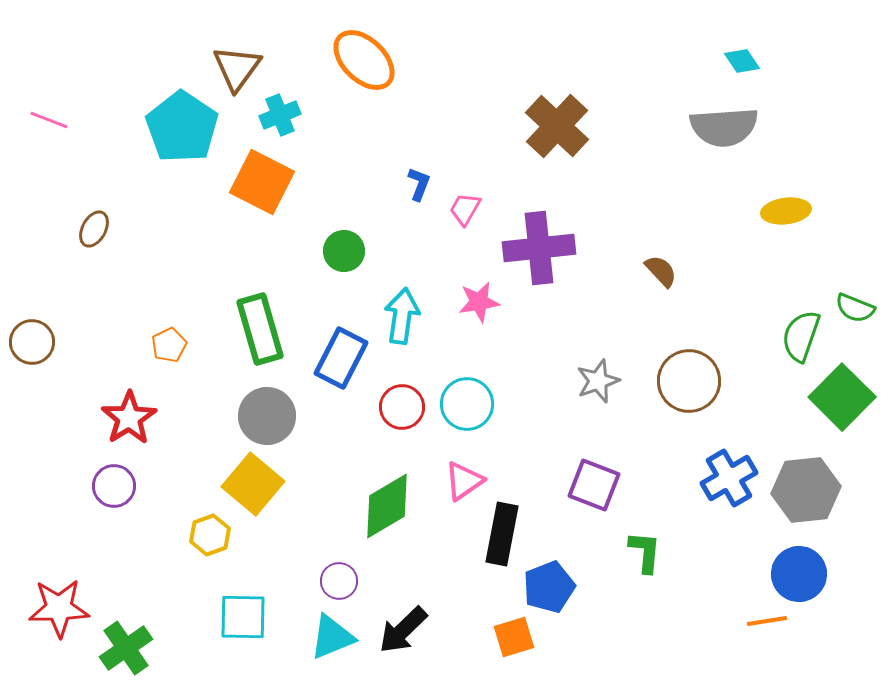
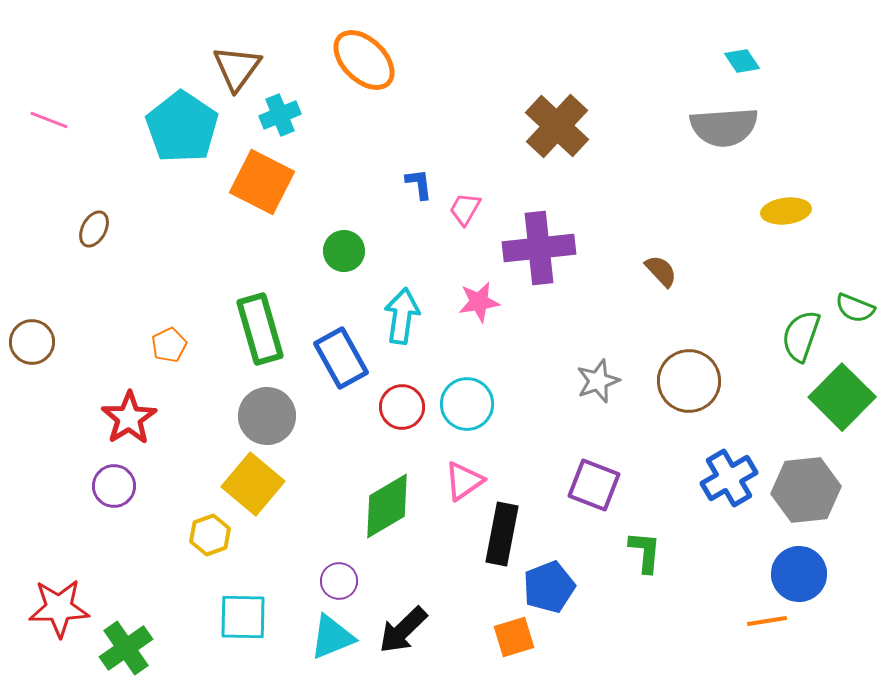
blue L-shape at (419, 184): rotated 28 degrees counterclockwise
blue rectangle at (341, 358): rotated 56 degrees counterclockwise
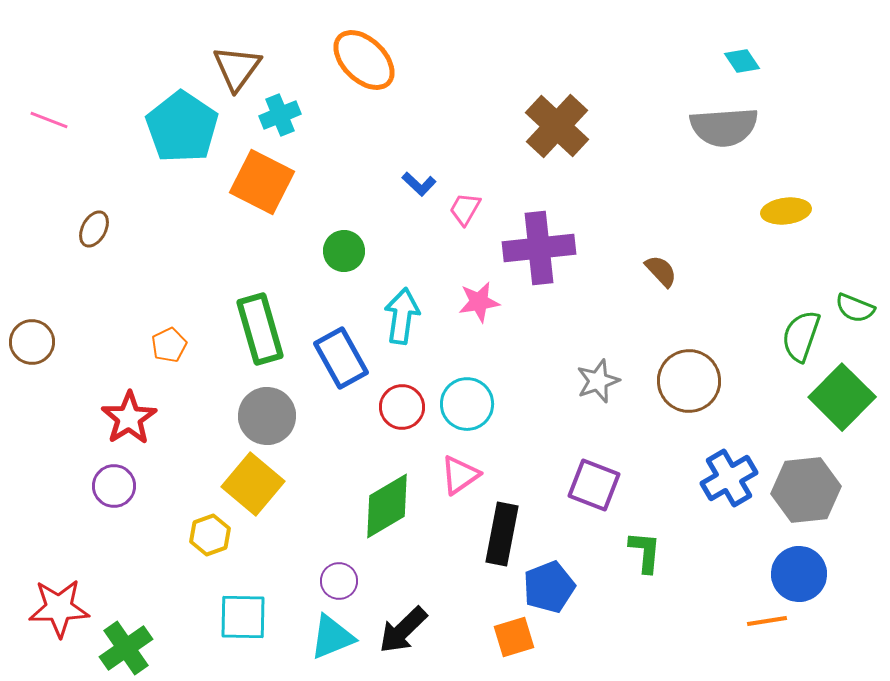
blue L-shape at (419, 184): rotated 140 degrees clockwise
pink triangle at (464, 481): moved 4 px left, 6 px up
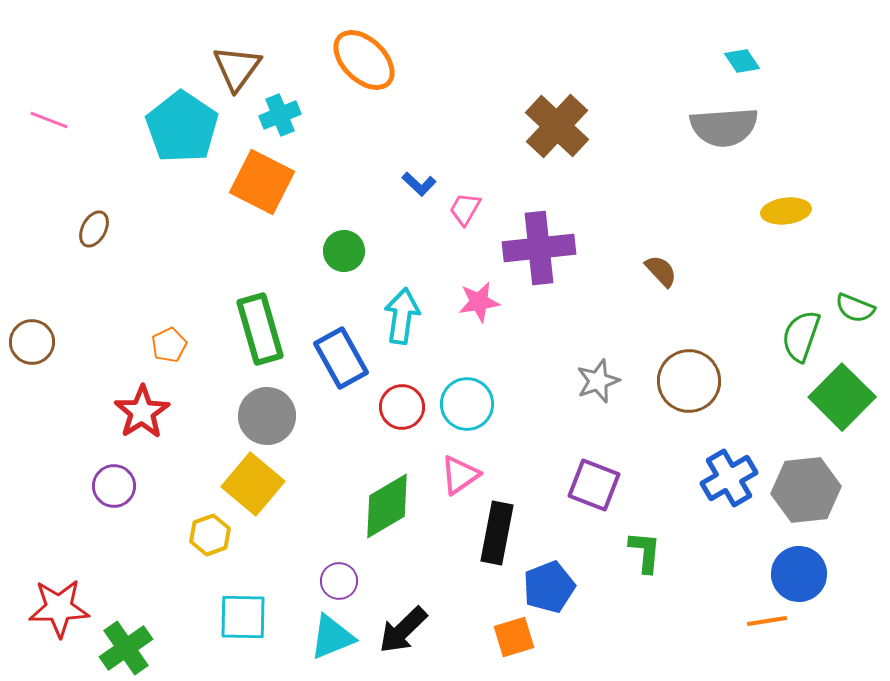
red star at (129, 418): moved 13 px right, 6 px up
black rectangle at (502, 534): moved 5 px left, 1 px up
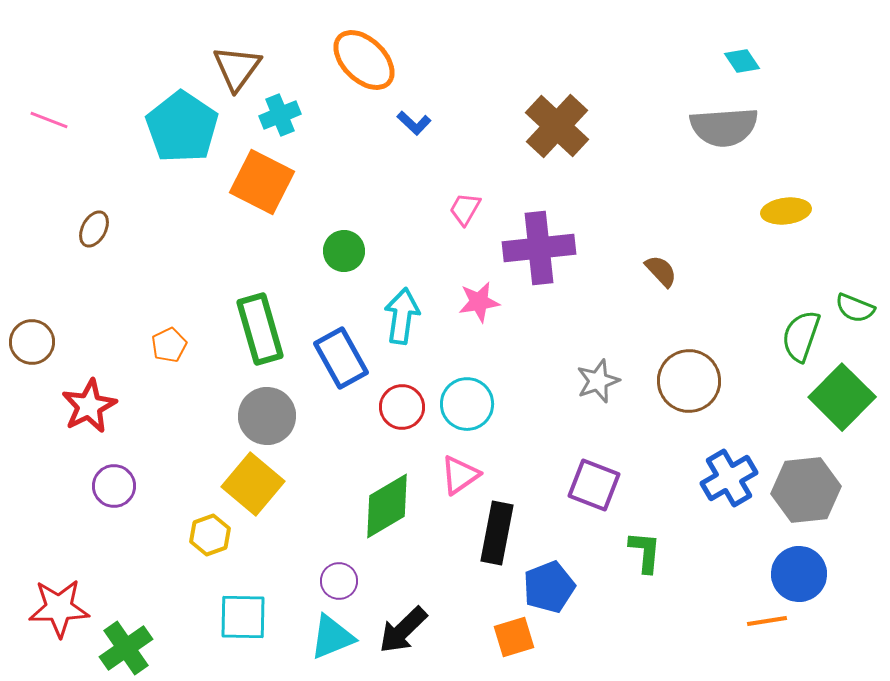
blue L-shape at (419, 184): moved 5 px left, 61 px up
red star at (142, 412): moved 53 px left, 6 px up; rotated 6 degrees clockwise
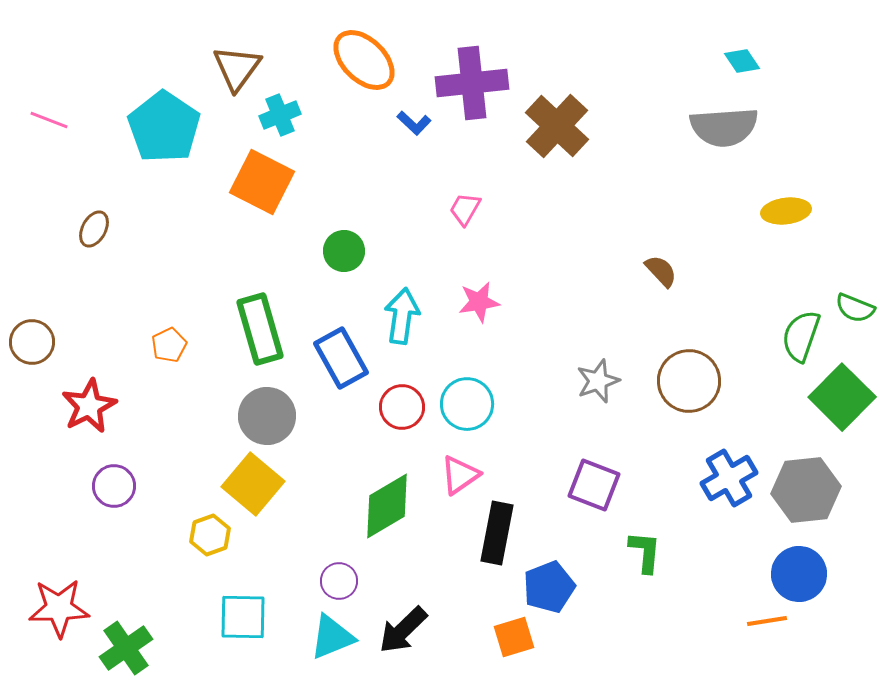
cyan pentagon at (182, 127): moved 18 px left
purple cross at (539, 248): moved 67 px left, 165 px up
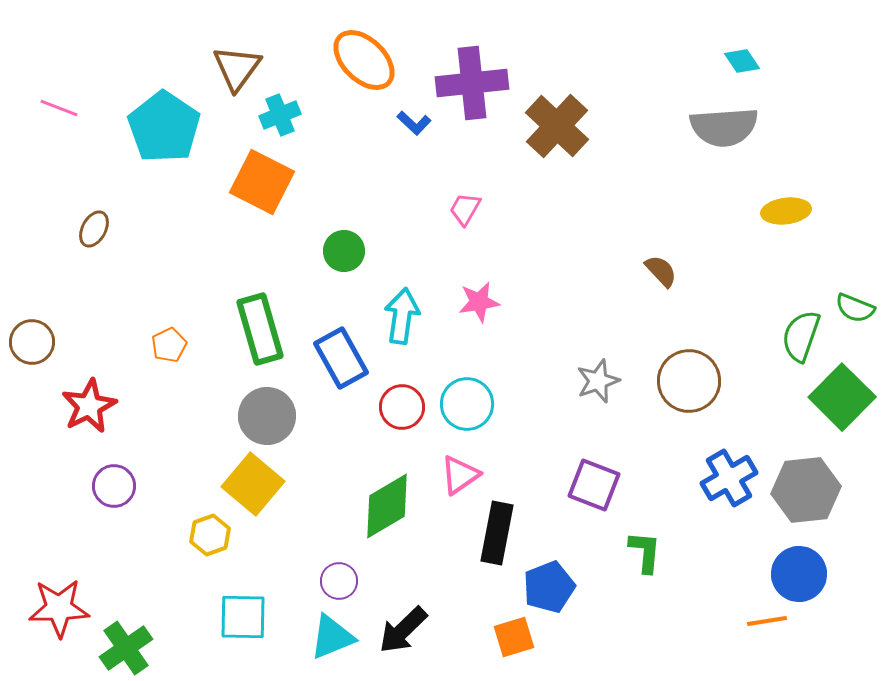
pink line at (49, 120): moved 10 px right, 12 px up
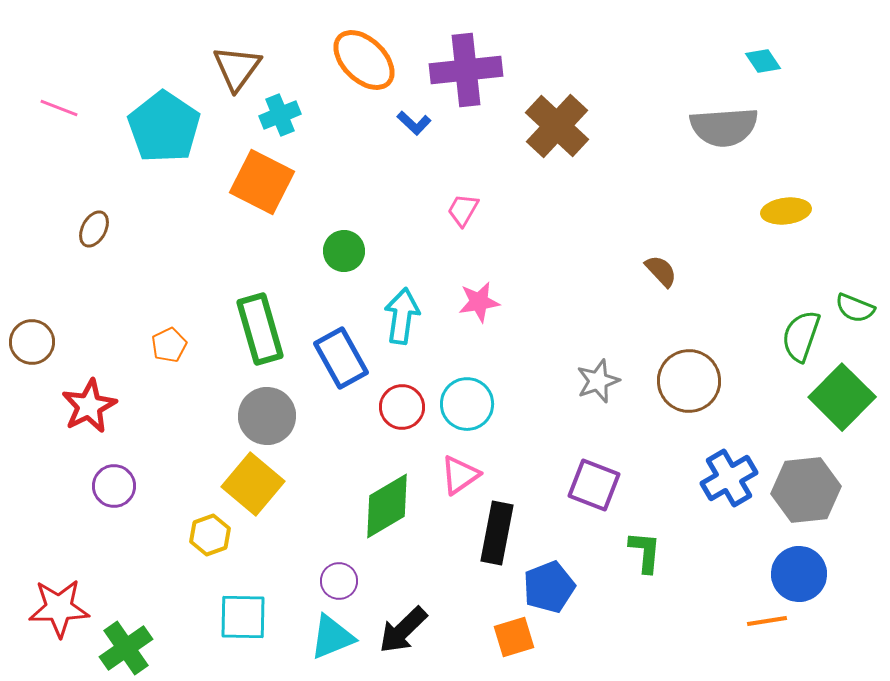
cyan diamond at (742, 61): moved 21 px right
purple cross at (472, 83): moved 6 px left, 13 px up
pink trapezoid at (465, 209): moved 2 px left, 1 px down
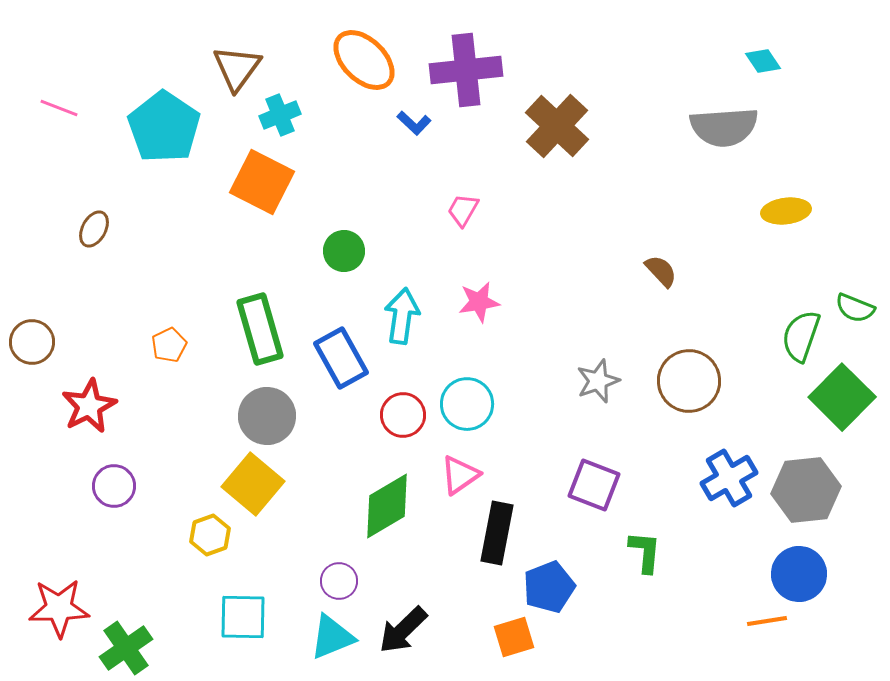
red circle at (402, 407): moved 1 px right, 8 px down
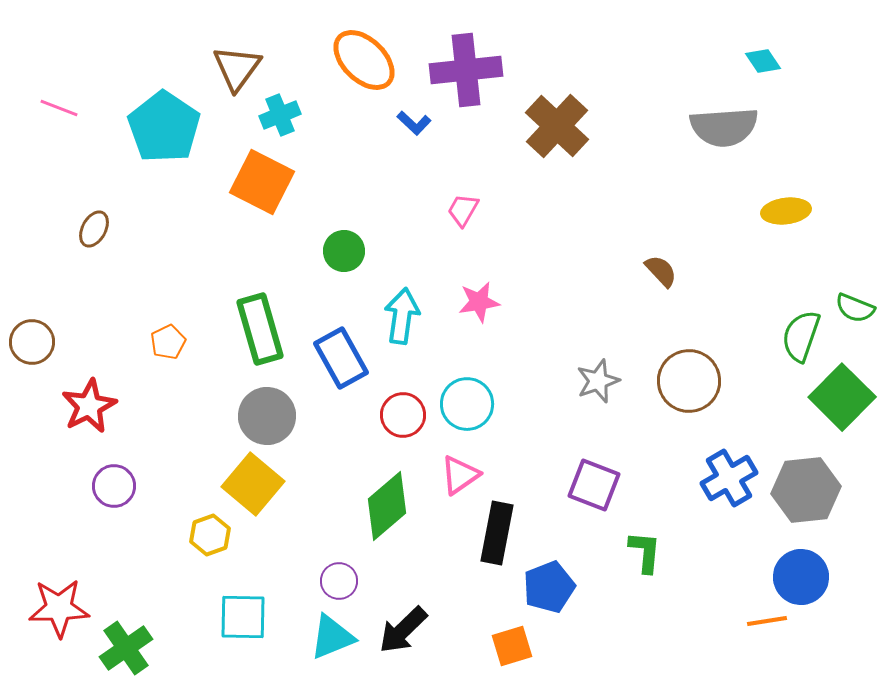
orange pentagon at (169, 345): moved 1 px left, 3 px up
green diamond at (387, 506): rotated 10 degrees counterclockwise
blue circle at (799, 574): moved 2 px right, 3 px down
orange square at (514, 637): moved 2 px left, 9 px down
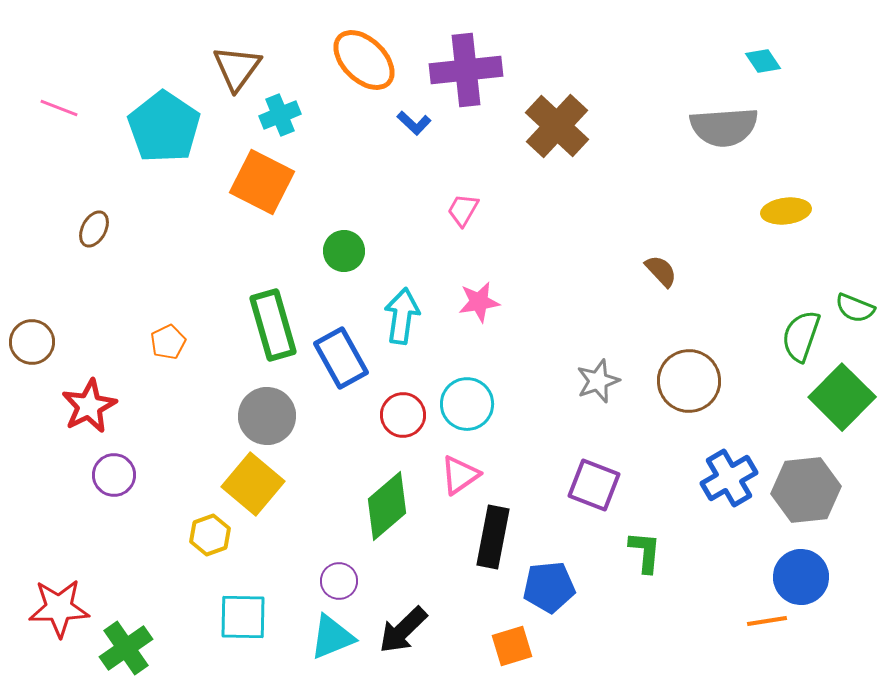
green rectangle at (260, 329): moved 13 px right, 4 px up
purple circle at (114, 486): moved 11 px up
black rectangle at (497, 533): moved 4 px left, 4 px down
blue pentagon at (549, 587): rotated 15 degrees clockwise
